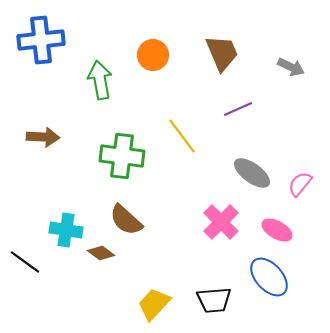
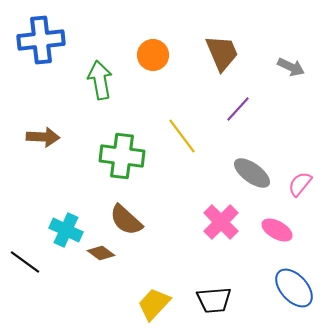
purple line: rotated 24 degrees counterclockwise
cyan cross: rotated 16 degrees clockwise
blue ellipse: moved 25 px right, 11 px down
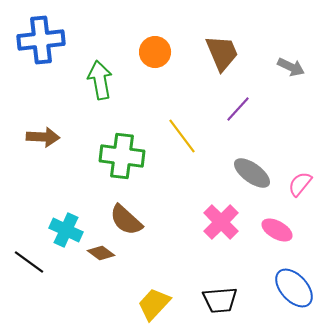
orange circle: moved 2 px right, 3 px up
black line: moved 4 px right
black trapezoid: moved 6 px right
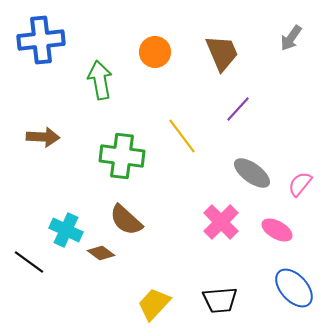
gray arrow: moved 29 px up; rotated 100 degrees clockwise
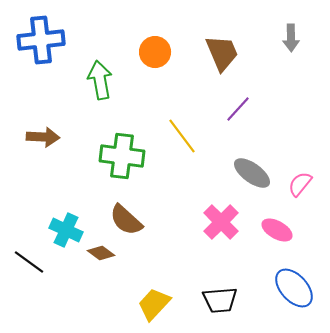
gray arrow: rotated 36 degrees counterclockwise
